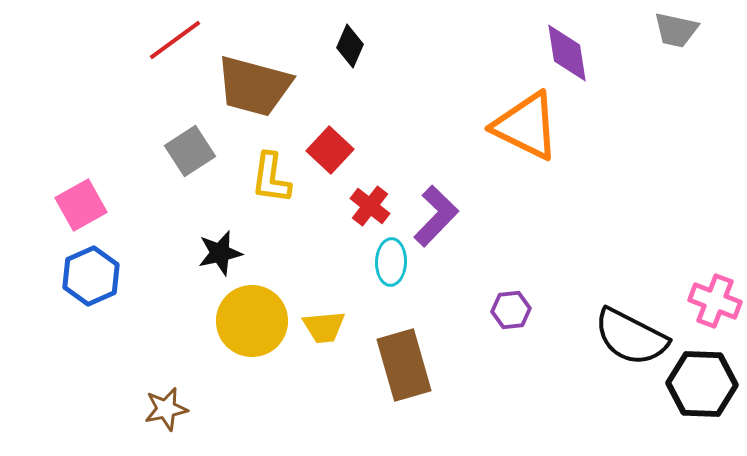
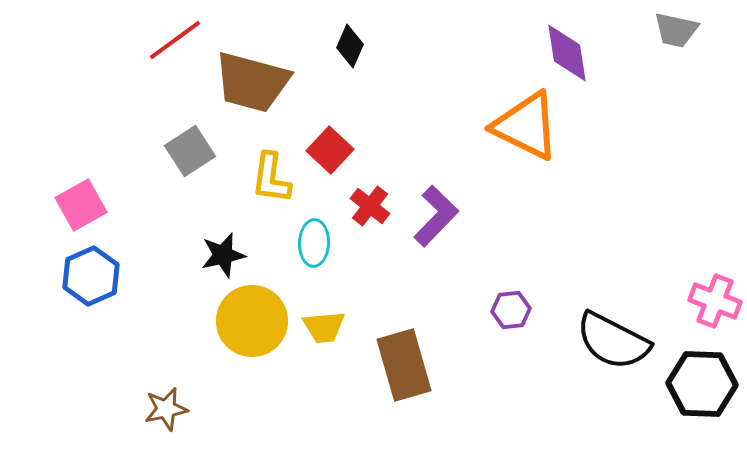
brown trapezoid: moved 2 px left, 4 px up
black star: moved 3 px right, 2 px down
cyan ellipse: moved 77 px left, 19 px up
black semicircle: moved 18 px left, 4 px down
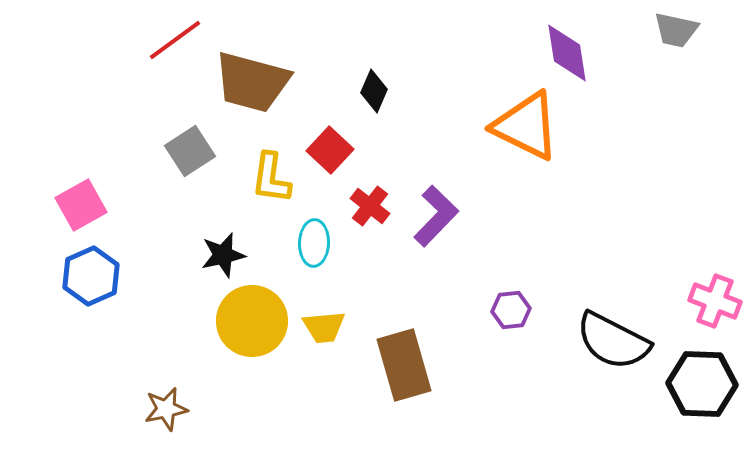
black diamond: moved 24 px right, 45 px down
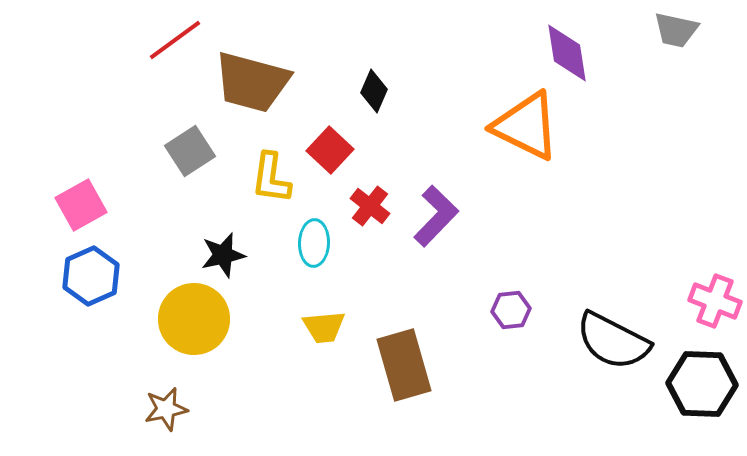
yellow circle: moved 58 px left, 2 px up
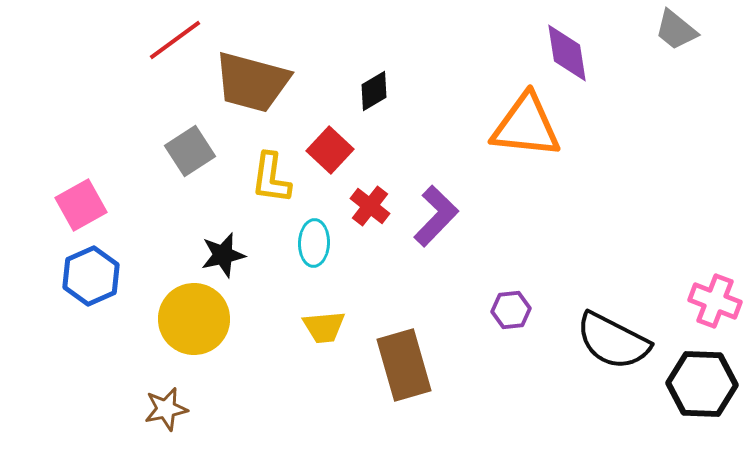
gray trapezoid: rotated 27 degrees clockwise
black diamond: rotated 36 degrees clockwise
orange triangle: rotated 20 degrees counterclockwise
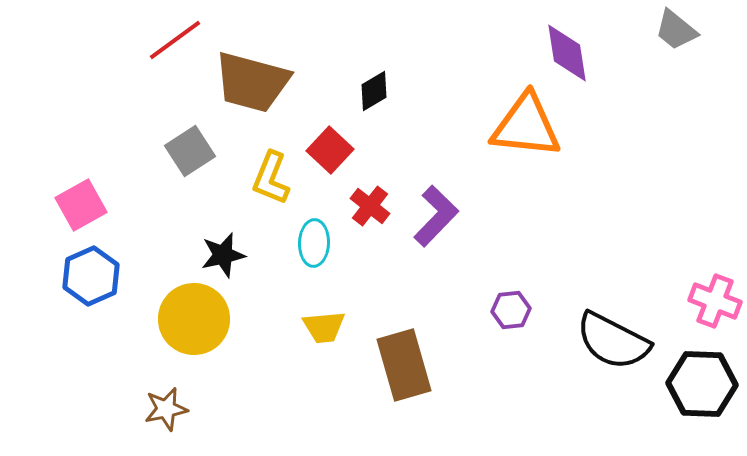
yellow L-shape: rotated 14 degrees clockwise
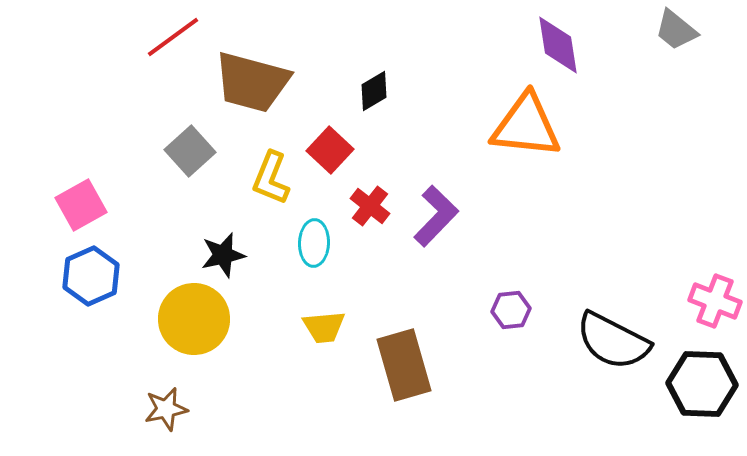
red line: moved 2 px left, 3 px up
purple diamond: moved 9 px left, 8 px up
gray square: rotated 9 degrees counterclockwise
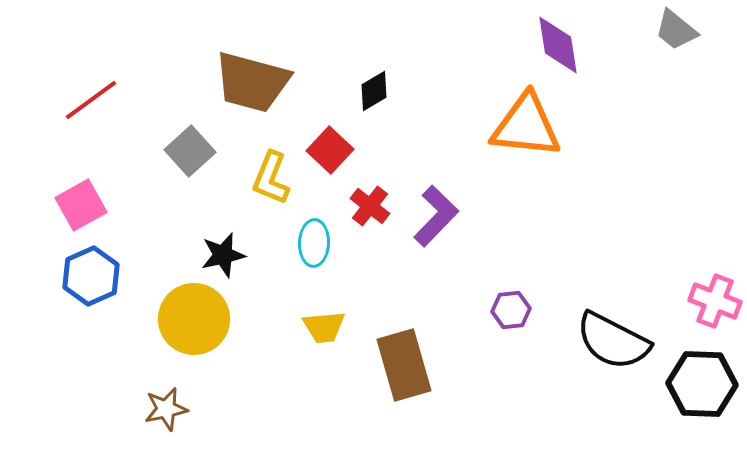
red line: moved 82 px left, 63 px down
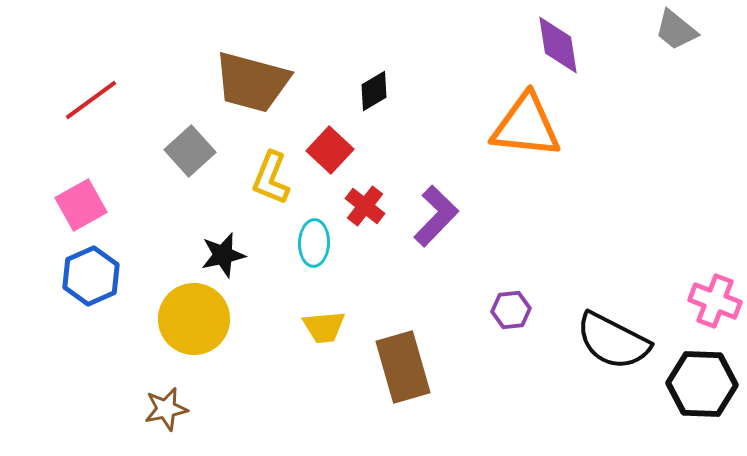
red cross: moved 5 px left
brown rectangle: moved 1 px left, 2 px down
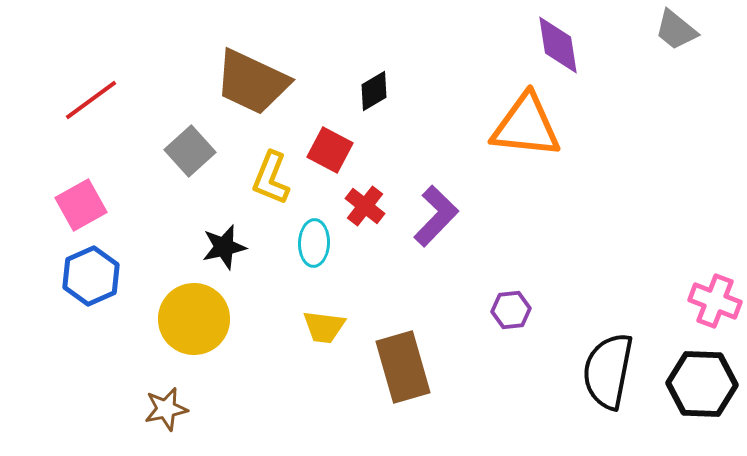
brown trapezoid: rotated 10 degrees clockwise
red square: rotated 15 degrees counterclockwise
black star: moved 1 px right, 8 px up
yellow trapezoid: rotated 12 degrees clockwise
black semicircle: moved 5 px left, 30 px down; rotated 74 degrees clockwise
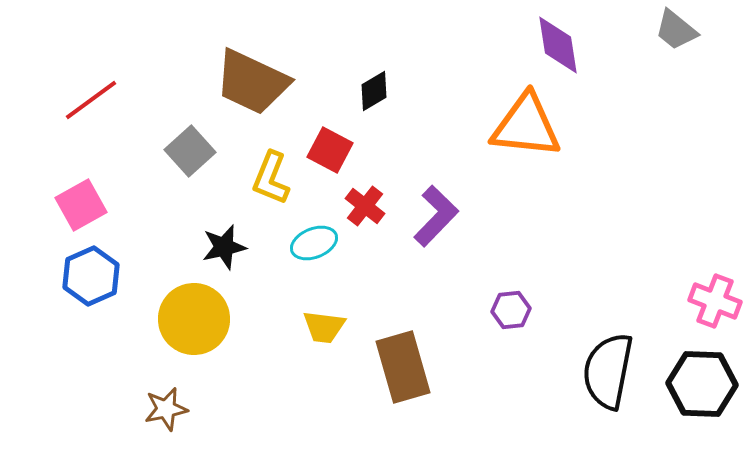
cyan ellipse: rotated 66 degrees clockwise
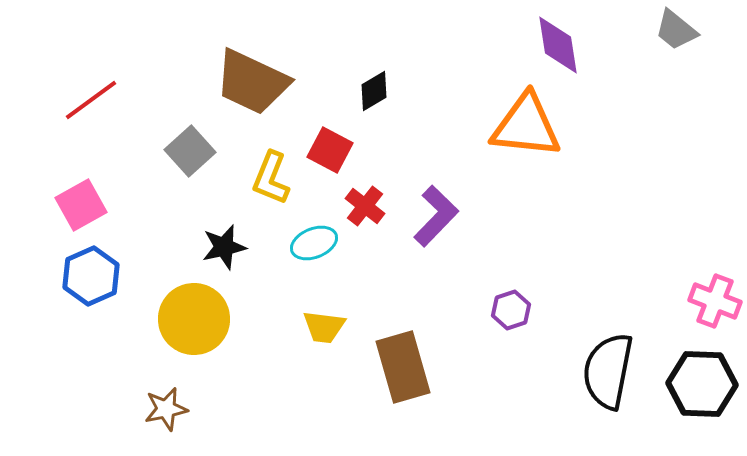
purple hexagon: rotated 12 degrees counterclockwise
